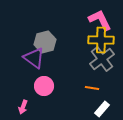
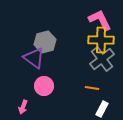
white rectangle: rotated 14 degrees counterclockwise
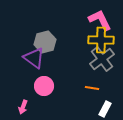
white rectangle: moved 3 px right
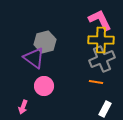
gray cross: rotated 15 degrees clockwise
orange line: moved 4 px right, 6 px up
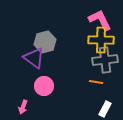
gray cross: moved 3 px right, 1 px down; rotated 15 degrees clockwise
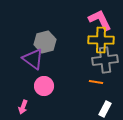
purple triangle: moved 1 px left, 1 px down
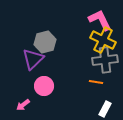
yellow cross: moved 2 px right; rotated 25 degrees clockwise
purple triangle: rotated 40 degrees clockwise
pink arrow: moved 2 px up; rotated 32 degrees clockwise
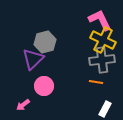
gray cross: moved 3 px left
